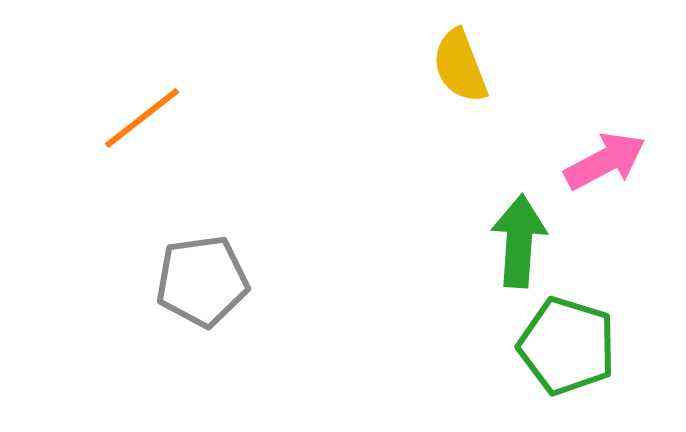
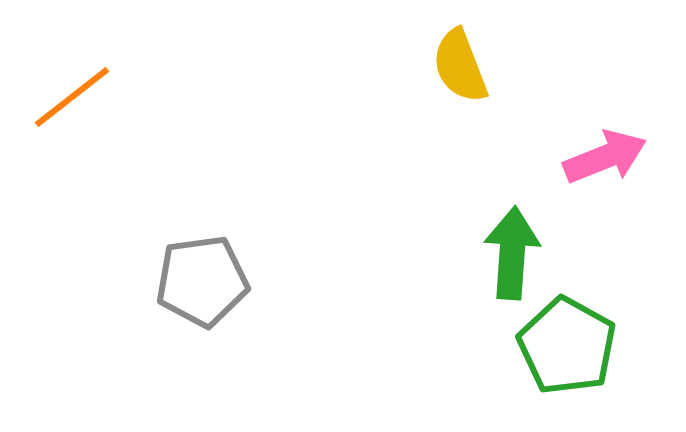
orange line: moved 70 px left, 21 px up
pink arrow: moved 4 px up; rotated 6 degrees clockwise
green arrow: moved 7 px left, 12 px down
green pentagon: rotated 12 degrees clockwise
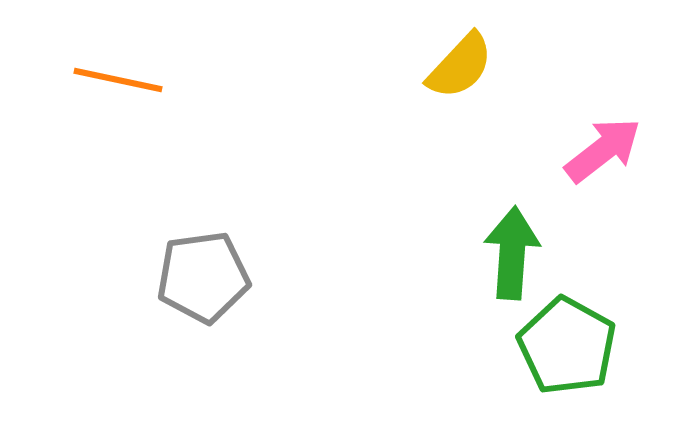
yellow semicircle: rotated 116 degrees counterclockwise
orange line: moved 46 px right, 17 px up; rotated 50 degrees clockwise
pink arrow: moved 2 px left, 7 px up; rotated 16 degrees counterclockwise
gray pentagon: moved 1 px right, 4 px up
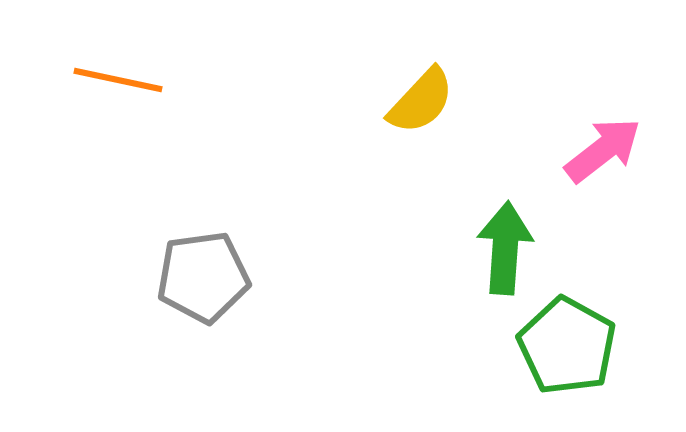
yellow semicircle: moved 39 px left, 35 px down
green arrow: moved 7 px left, 5 px up
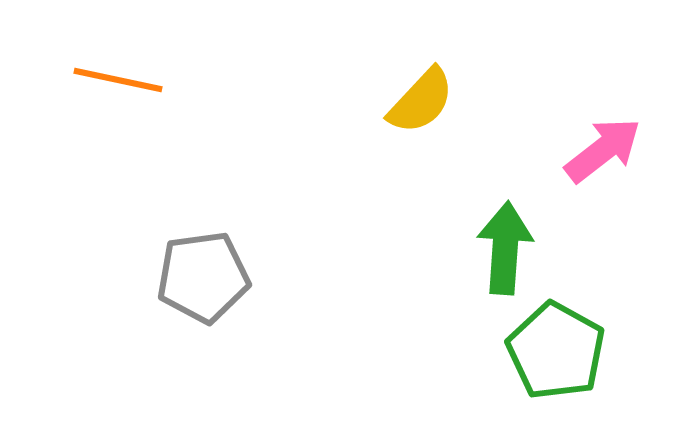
green pentagon: moved 11 px left, 5 px down
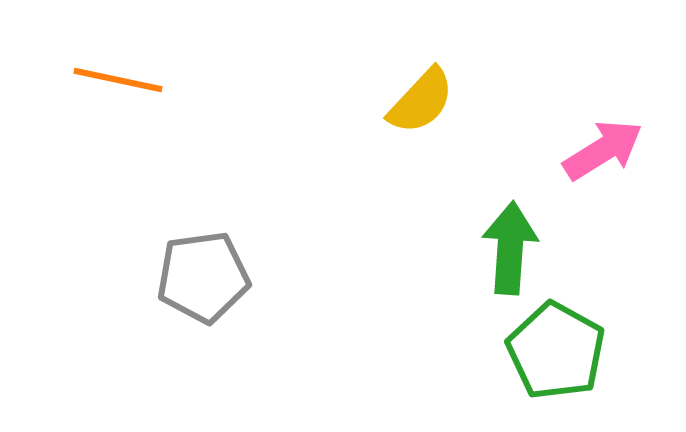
pink arrow: rotated 6 degrees clockwise
green arrow: moved 5 px right
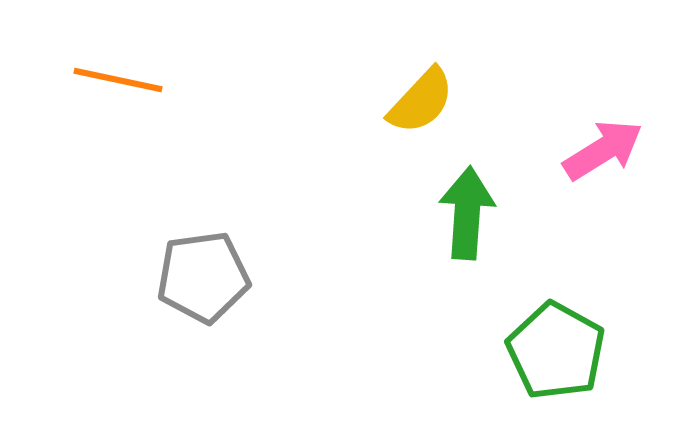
green arrow: moved 43 px left, 35 px up
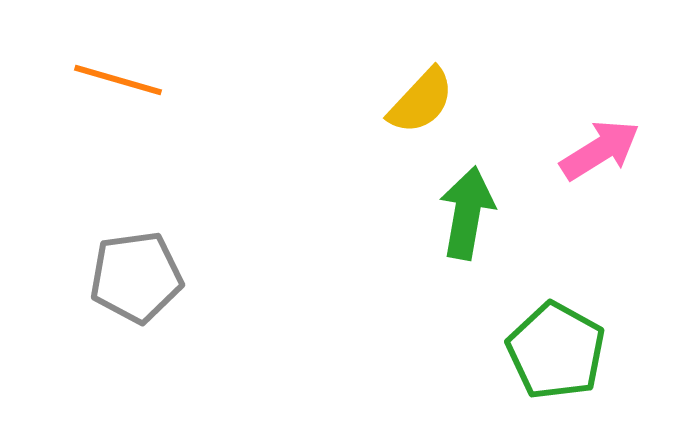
orange line: rotated 4 degrees clockwise
pink arrow: moved 3 px left
green arrow: rotated 6 degrees clockwise
gray pentagon: moved 67 px left
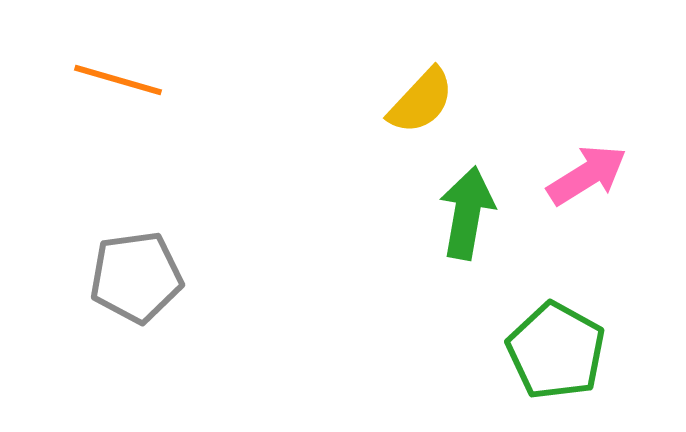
pink arrow: moved 13 px left, 25 px down
